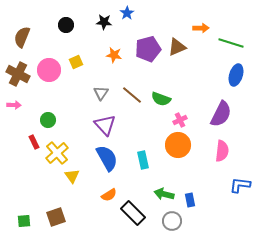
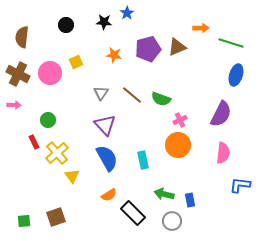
brown semicircle: rotated 15 degrees counterclockwise
pink circle: moved 1 px right, 3 px down
pink semicircle: moved 1 px right, 2 px down
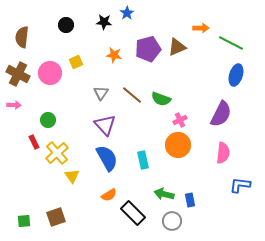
green line: rotated 10 degrees clockwise
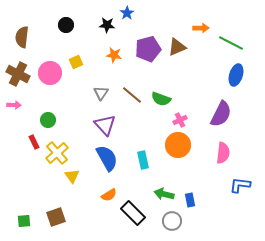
black star: moved 3 px right, 3 px down
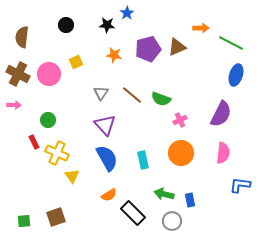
pink circle: moved 1 px left, 1 px down
orange circle: moved 3 px right, 8 px down
yellow cross: rotated 25 degrees counterclockwise
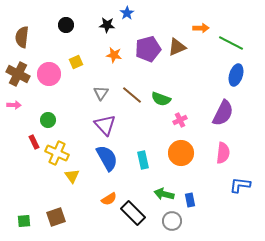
purple semicircle: moved 2 px right, 1 px up
orange semicircle: moved 4 px down
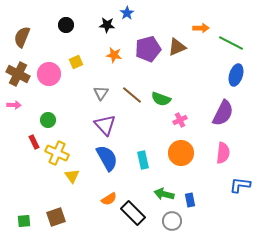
brown semicircle: rotated 15 degrees clockwise
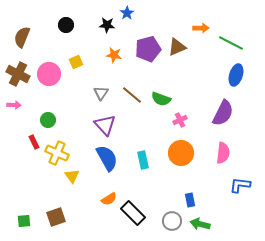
green arrow: moved 36 px right, 30 px down
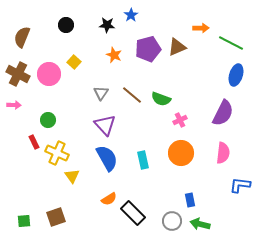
blue star: moved 4 px right, 2 px down
orange star: rotated 14 degrees clockwise
yellow square: moved 2 px left; rotated 24 degrees counterclockwise
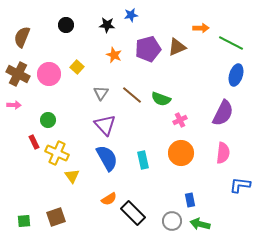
blue star: rotated 24 degrees clockwise
yellow square: moved 3 px right, 5 px down
